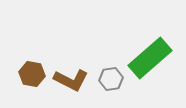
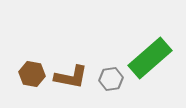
brown L-shape: moved 3 px up; rotated 16 degrees counterclockwise
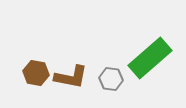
brown hexagon: moved 4 px right, 1 px up
gray hexagon: rotated 15 degrees clockwise
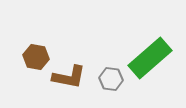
brown hexagon: moved 16 px up
brown L-shape: moved 2 px left
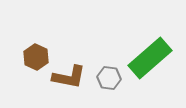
brown hexagon: rotated 15 degrees clockwise
gray hexagon: moved 2 px left, 1 px up
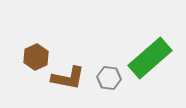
brown hexagon: rotated 10 degrees clockwise
brown L-shape: moved 1 px left, 1 px down
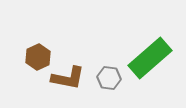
brown hexagon: moved 2 px right
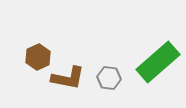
green rectangle: moved 8 px right, 4 px down
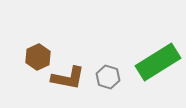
green rectangle: rotated 9 degrees clockwise
gray hexagon: moved 1 px left, 1 px up; rotated 10 degrees clockwise
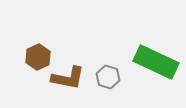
green rectangle: moved 2 px left; rotated 57 degrees clockwise
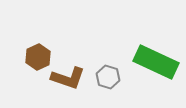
brown L-shape: rotated 8 degrees clockwise
